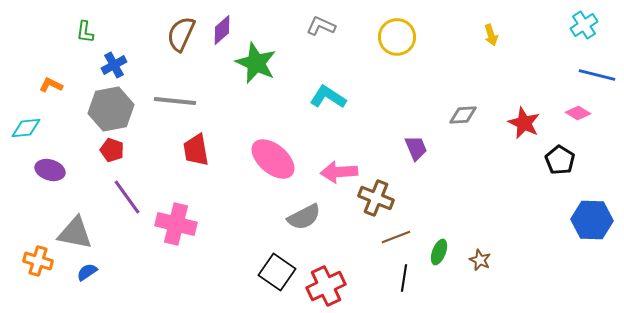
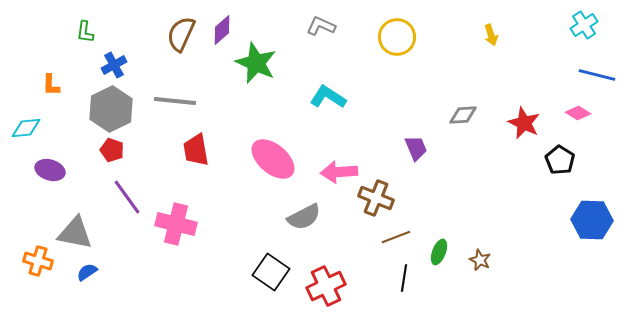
orange L-shape: rotated 115 degrees counterclockwise
gray hexagon: rotated 15 degrees counterclockwise
black square: moved 6 px left
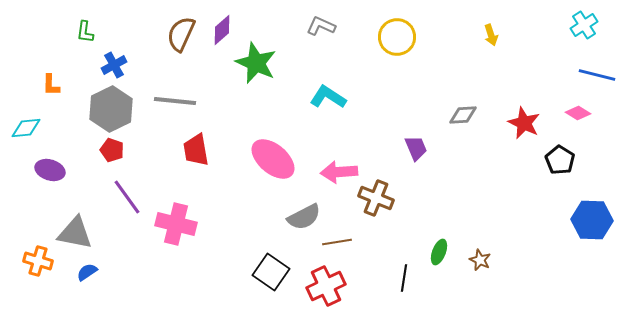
brown line: moved 59 px left, 5 px down; rotated 12 degrees clockwise
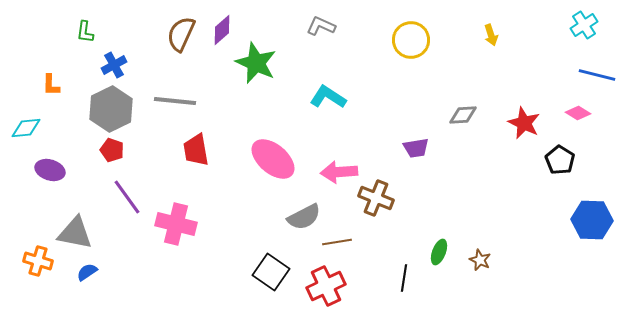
yellow circle: moved 14 px right, 3 px down
purple trapezoid: rotated 104 degrees clockwise
